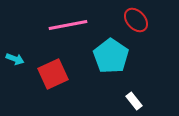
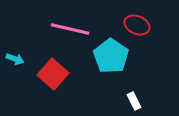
red ellipse: moved 1 px right, 5 px down; rotated 25 degrees counterclockwise
pink line: moved 2 px right, 4 px down; rotated 24 degrees clockwise
red square: rotated 24 degrees counterclockwise
white rectangle: rotated 12 degrees clockwise
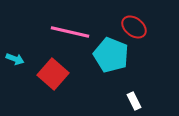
red ellipse: moved 3 px left, 2 px down; rotated 15 degrees clockwise
pink line: moved 3 px down
cyan pentagon: moved 1 px up; rotated 12 degrees counterclockwise
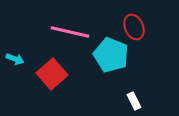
red ellipse: rotated 30 degrees clockwise
red square: moved 1 px left; rotated 8 degrees clockwise
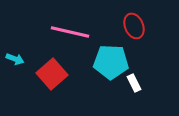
red ellipse: moved 1 px up
cyan pentagon: moved 7 px down; rotated 20 degrees counterclockwise
white rectangle: moved 18 px up
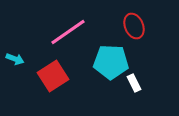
pink line: moved 2 px left; rotated 48 degrees counterclockwise
red square: moved 1 px right, 2 px down; rotated 8 degrees clockwise
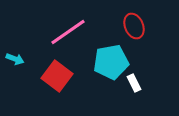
cyan pentagon: rotated 12 degrees counterclockwise
red square: moved 4 px right; rotated 20 degrees counterclockwise
